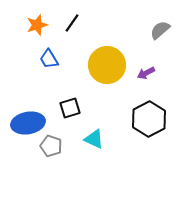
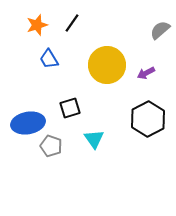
black hexagon: moved 1 px left
cyan triangle: rotated 30 degrees clockwise
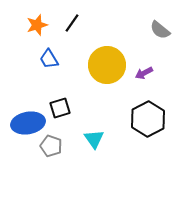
gray semicircle: rotated 100 degrees counterclockwise
purple arrow: moved 2 px left
black square: moved 10 px left
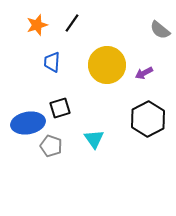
blue trapezoid: moved 3 px right, 3 px down; rotated 35 degrees clockwise
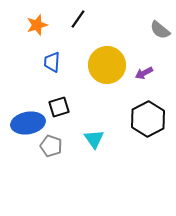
black line: moved 6 px right, 4 px up
black square: moved 1 px left, 1 px up
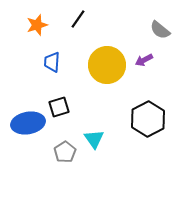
purple arrow: moved 13 px up
gray pentagon: moved 14 px right, 6 px down; rotated 20 degrees clockwise
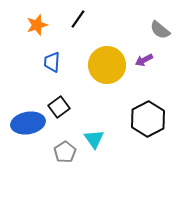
black square: rotated 20 degrees counterclockwise
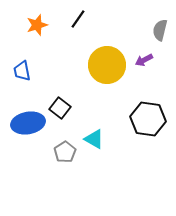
gray semicircle: rotated 65 degrees clockwise
blue trapezoid: moved 30 px left, 9 px down; rotated 15 degrees counterclockwise
black square: moved 1 px right, 1 px down; rotated 15 degrees counterclockwise
black hexagon: rotated 24 degrees counterclockwise
cyan triangle: rotated 25 degrees counterclockwise
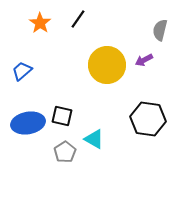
orange star: moved 3 px right, 2 px up; rotated 20 degrees counterclockwise
blue trapezoid: rotated 60 degrees clockwise
black square: moved 2 px right, 8 px down; rotated 25 degrees counterclockwise
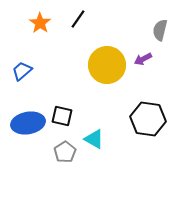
purple arrow: moved 1 px left, 1 px up
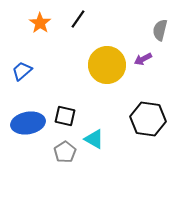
black square: moved 3 px right
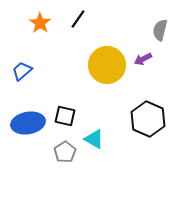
black hexagon: rotated 16 degrees clockwise
